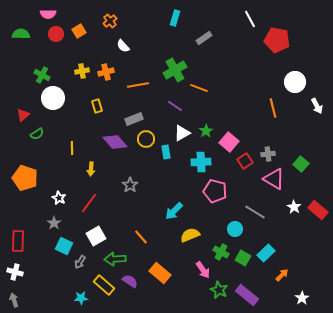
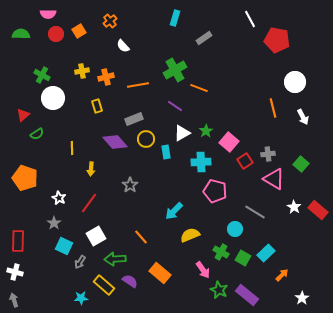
orange cross at (106, 72): moved 5 px down
white arrow at (317, 106): moved 14 px left, 11 px down
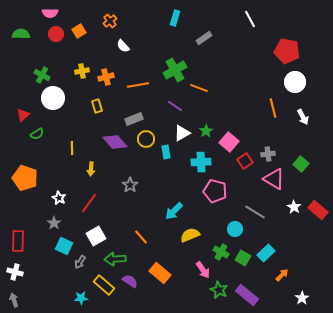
pink semicircle at (48, 14): moved 2 px right, 1 px up
red pentagon at (277, 40): moved 10 px right, 11 px down
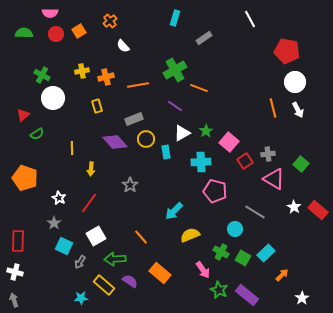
green semicircle at (21, 34): moved 3 px right, 1 px up
white arrow at (303, 117): moved 5 px left, 7 px up
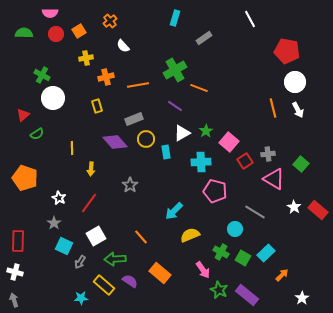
yellow cross at (82, 71): moved 4 px right, 13 px up
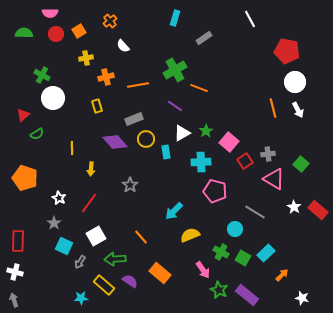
white star at (302, 298): rotated 24 degrees counterclockwise
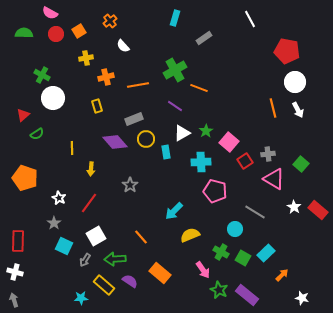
pink semicircle at (50, 13): rotated 28 degrees clockwise
gray arrow at (80, 262): moved 5 px right, 2 px up
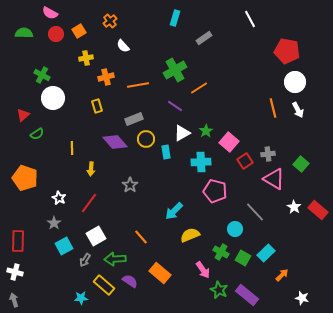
orange line at (199, 88): rotated 54 degrees counterclockwise
gray line at (255, 212): rotated 15 degrees clockwise
cyan square at (64, 246): rotated 36 degrees clockwise
